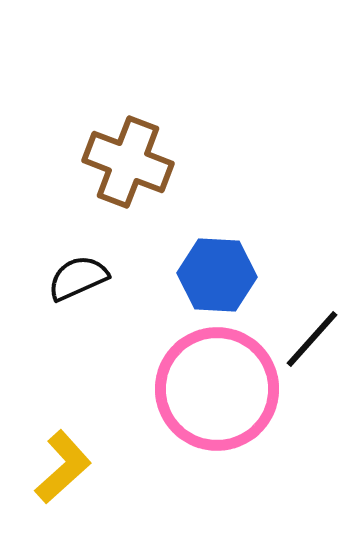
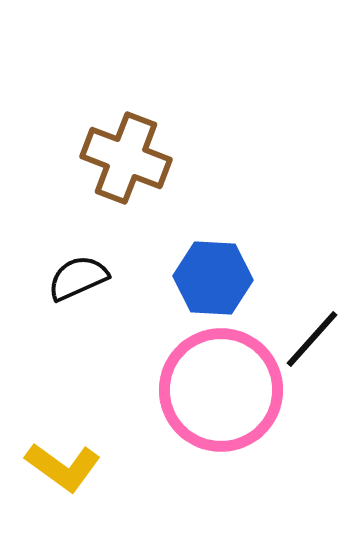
brown cross: moved 2 px left, 4 px up
blue hexagon: moved 4 px left, 3 px down
pink circle: moved 4 px right, 1 px down
yellow L-shape: rotated 78 degrees clockwise
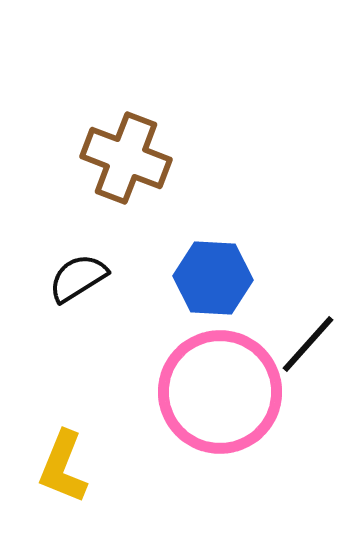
black semicircle: rotated 8 degrees counterclockwise
black line: moved 4 px left, 5 px down
pink circle: moved 1 px left, 2 px down
yellow L-shape: rotated 76 degrees clockwise
